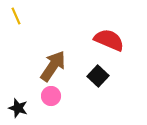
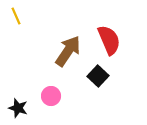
red semicircle: rotated 44 degrees clockwise
brown arrow: moved 15 px right, 15 px up
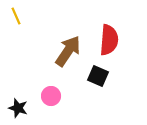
red semicircle: rotated 28 degrees clockwise
black square: rotated 20 degrees counterclockwise
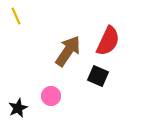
red semicircle: moved 1 px left, 1 px down; rotated 20 degrees clockwise
black star: rotated 30 degrees clockwise
